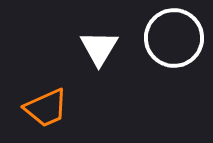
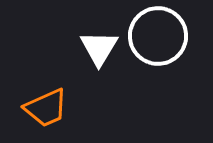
white circle: moved 16 px left, 2 px up
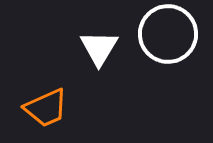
white circle: moved 10 px right, 2 px up
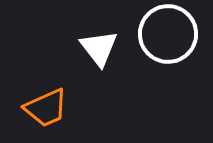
white triangle: rotated 9 degrees counterclockwise
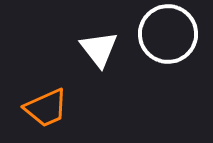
white triangle: moved 1 px down
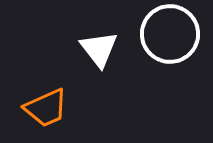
white circle: moved 2 px right
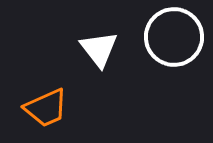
white circle: moved 4 px right, 3 px down
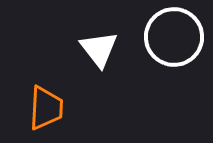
orange trapezoid: rotated 63 degrees counterclockwise
